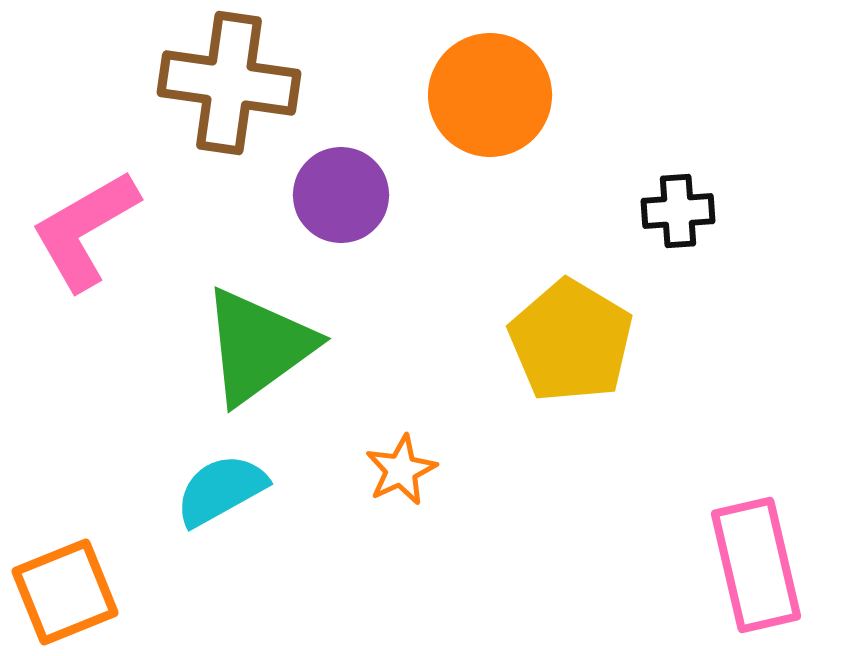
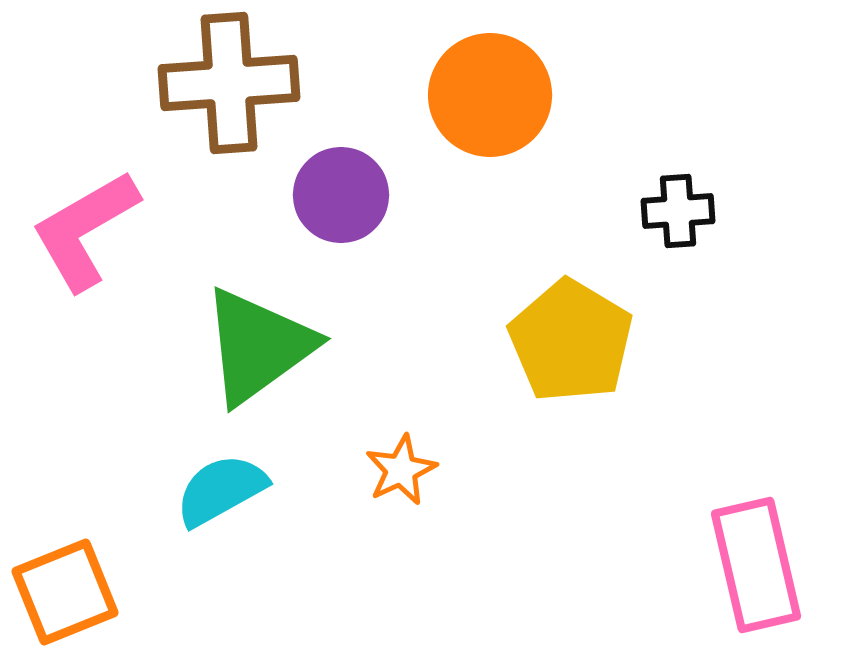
brown cross: rotated 12 degrees counterclockwise
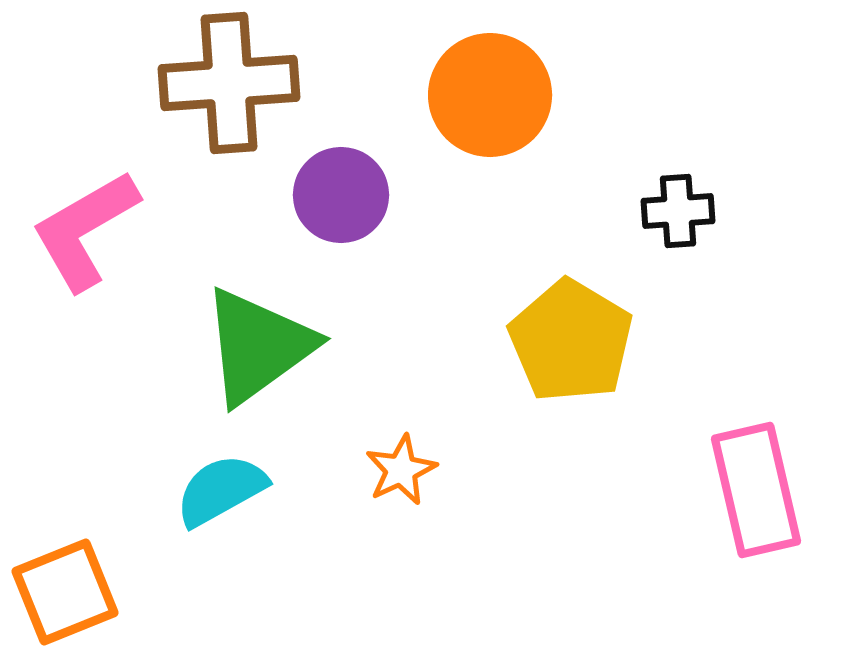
pink rectangle: moved 75 px up
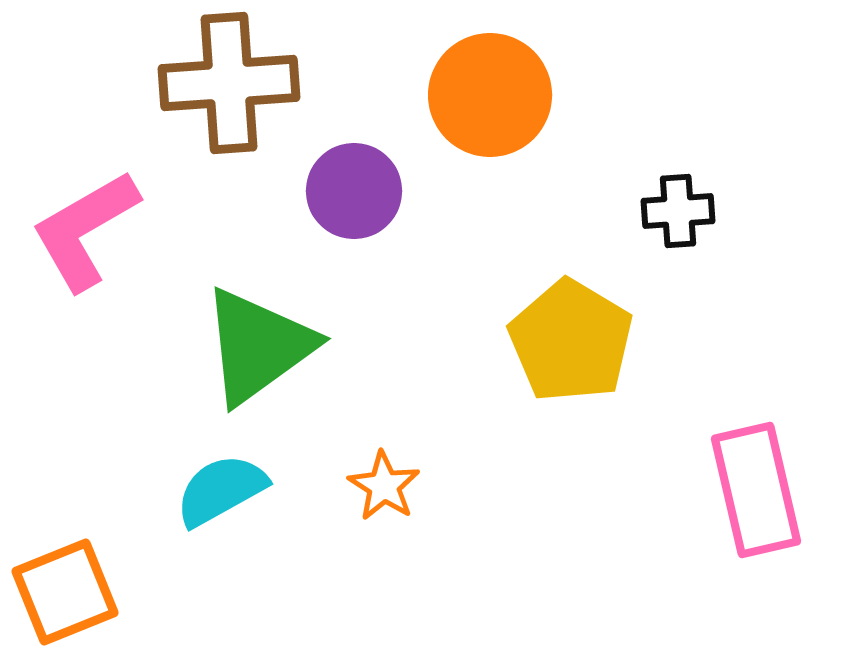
purple circle: moved 13 px right, 4 px up
orange star: moved 17 px left, 16 px down; rotated 14 degrees counterclockwise
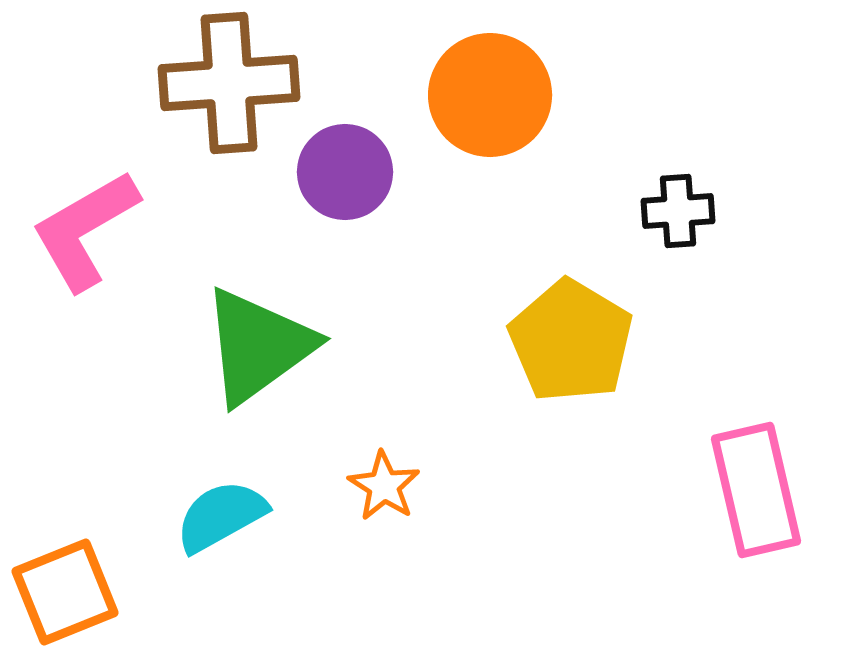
purple circle: moved 9 px left, 19 px up
cyan semicircle: moved 26 px down
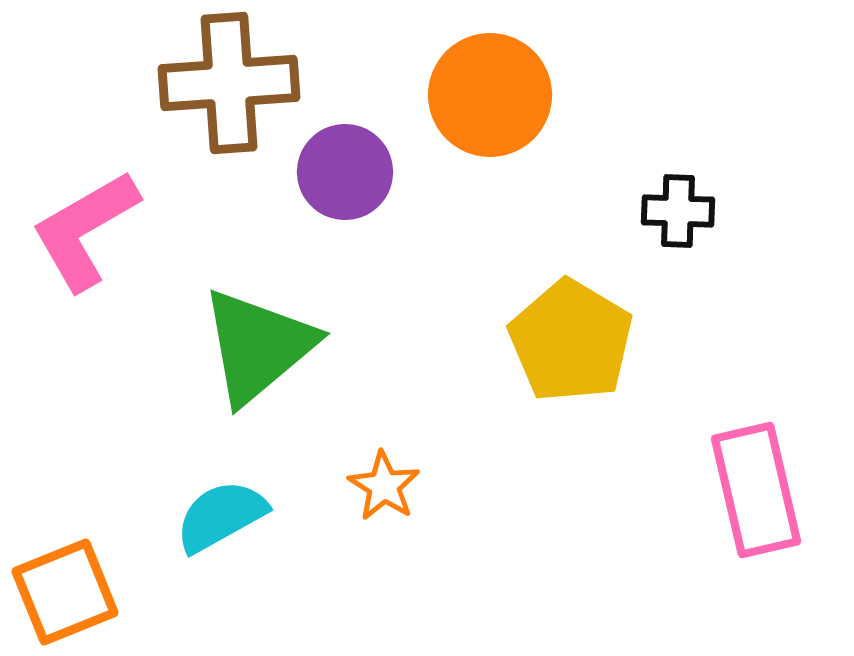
black cross: rotated 6 degrees clockwise
green triangle: rotated 4 degrees counterclockwise
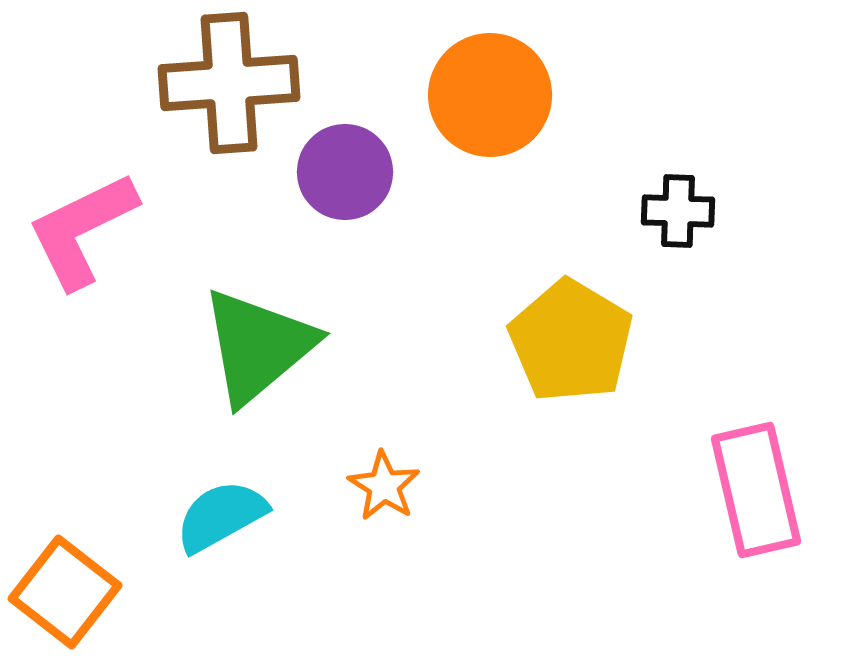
pink L-shape: moved 3 px left; rotated 4 degrees clockwise
orange square: rotated 30 degrees counterclockwise
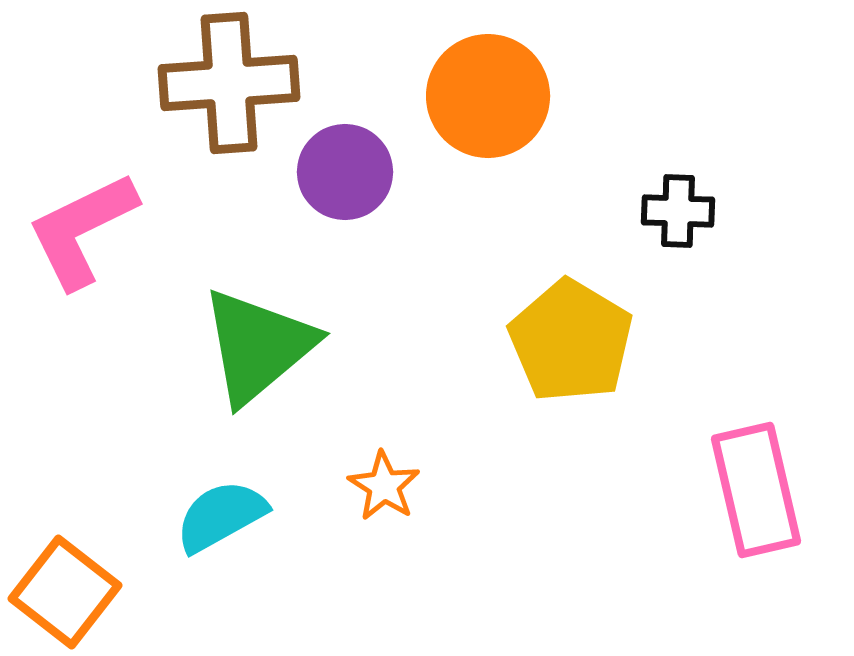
orange circle: moved 2 px left, 1 px down
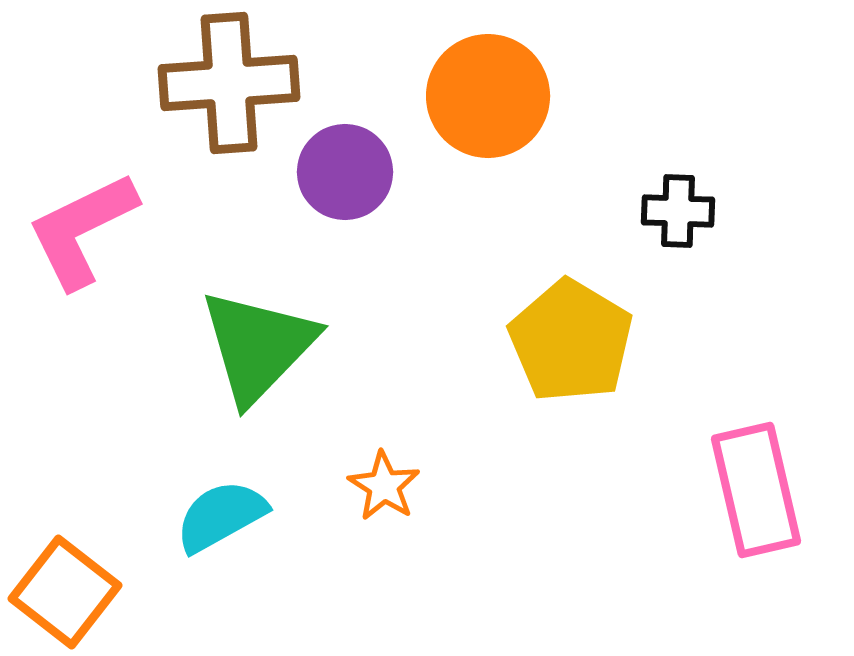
green triangle: rotated 6 degrees counterclockwise
